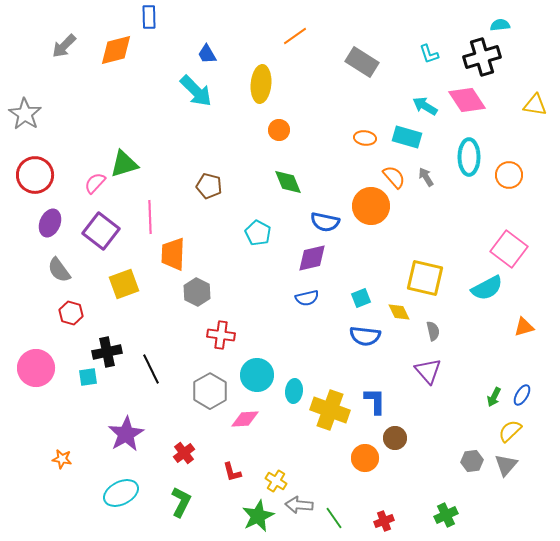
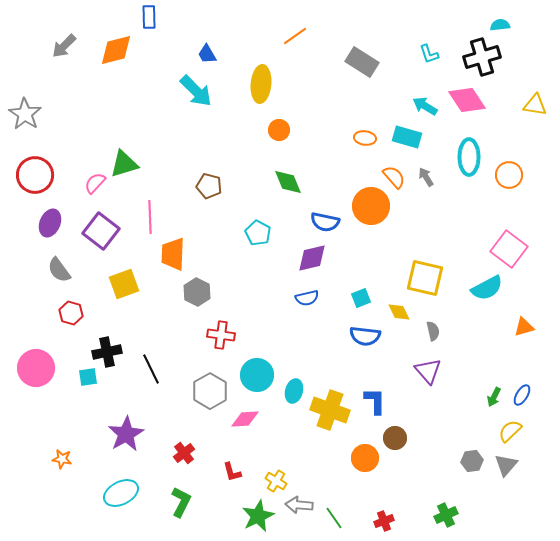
cyan ellipse at (294, 391): rotated 10 degrees clockwise
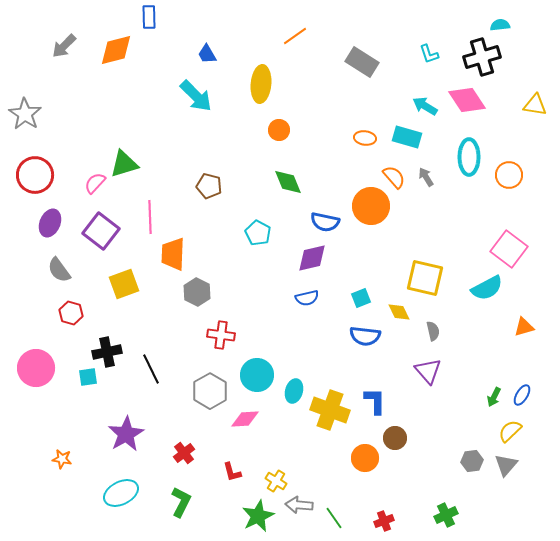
cyan arrow at (196, 91): moved 5 px down
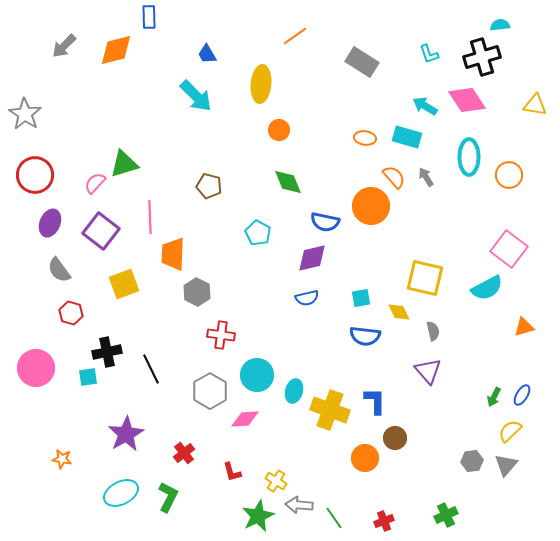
cyan square at (361, 298): rotated 12 degrees clockwise
green L-shape at (181, 502): moved 13 px left, 5 px up
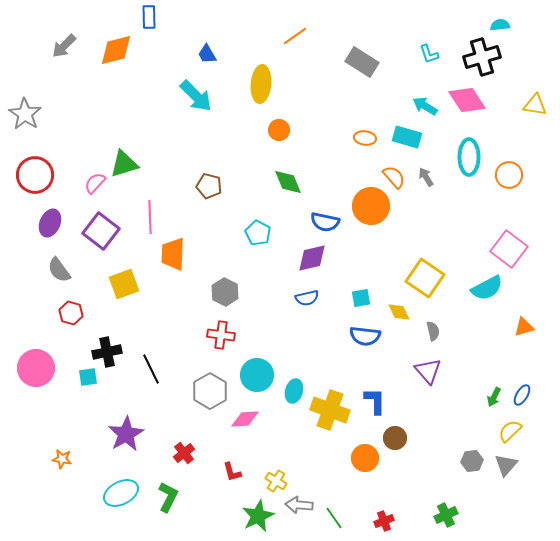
yellow square at (425, 278): rotated 21 degrees clockwise
gray hexagon at (197, 292): moved 28 px right
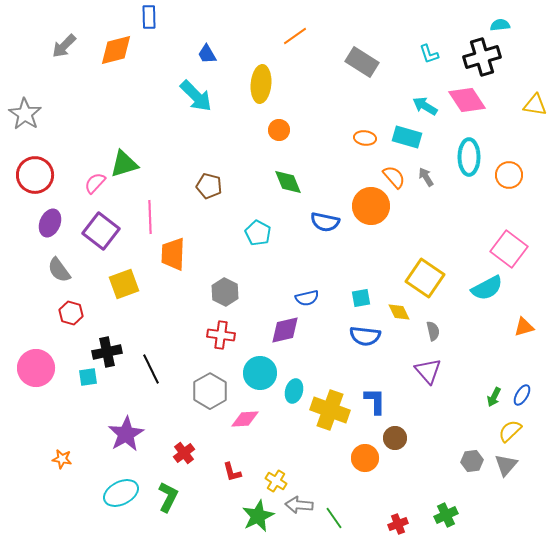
purple diamond at (312, 258): moved 27 px left, 72 px down
cyan circle at (257, 375): moved 3 px right, 2 px up
red cross at (384, 521): moved 14 px right, 3 px down
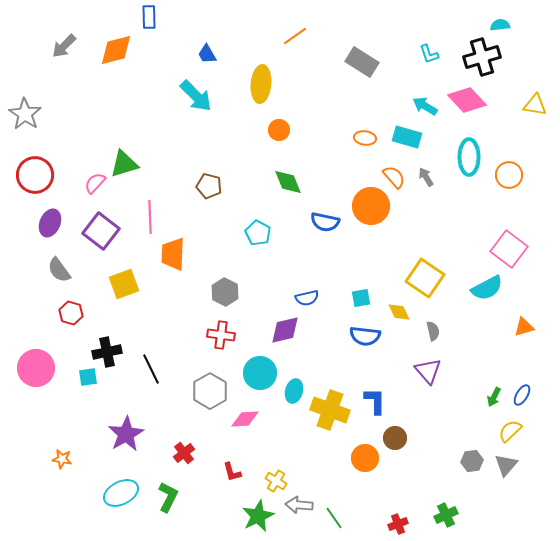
pink diamond at (467, 100): rotated 9 degrees counterclockwise
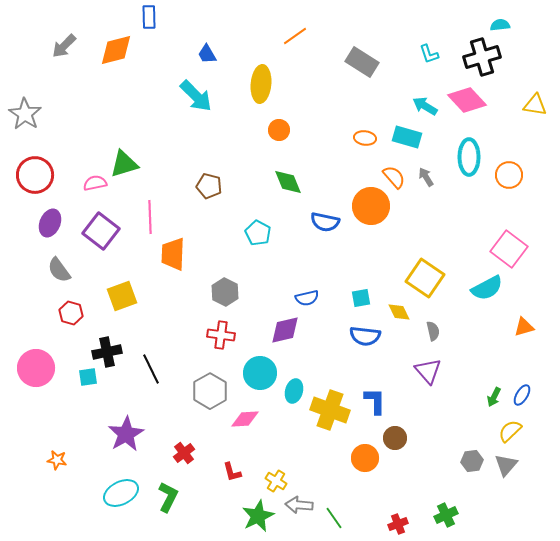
pink semicircle at (95, 183): rotated 35 degrees clockwise
yellow square at (124, 284): moved 2 px left, 12 px down
orange star at (62, 459): moved 5 px left, 1 px down
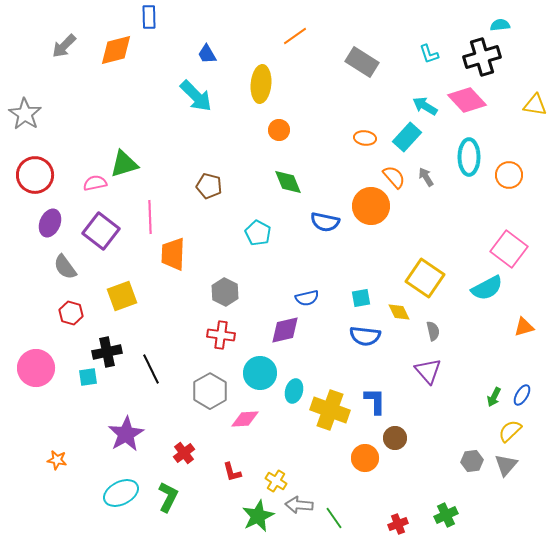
cyan rectangle at (407, 137): rotated 64 degrees counterclockwise
gray semicircle at (59, 270): moved 6 px right, 3 px up
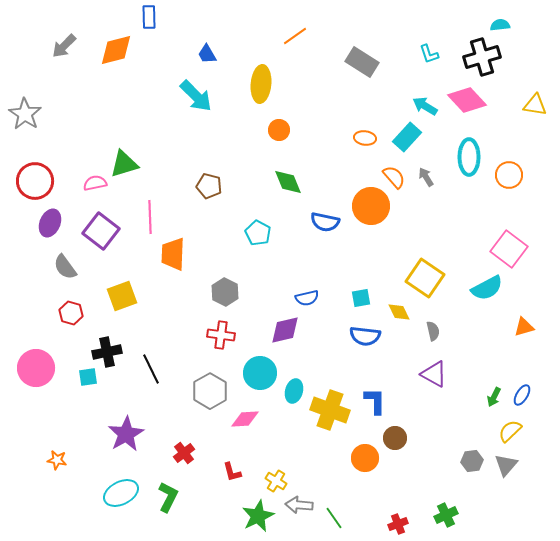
red circle at (35, 175): moved 6 px down
purple triangle at (428, 371): moved 6 px right, 3 px down; rotated 20 degrees counterclockwise
